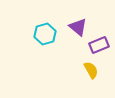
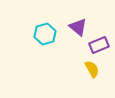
yellow semicircle: moved 1 px right, 1 px up
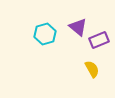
purple rectangle: moved 5 px up
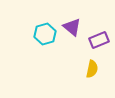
purple triangle: moved 6 px left
yellow semicircle: rotated 42 degrees clockwise
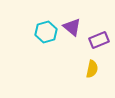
cyan hexagon: moved 1 px right, 2 px up
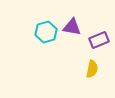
purple triangle: rotated 30 degrees counterclockwise
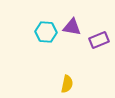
cyan hexagon: rotated 20 degrees clockwise
yellow semicircle: moved 25 px left, 15 px down
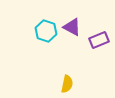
purple triangle: rotated 18 degrees clockwise
cyan hexagon: moved 1 px up; rotated 15 degrees clockwise
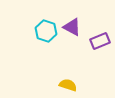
purple rectangle: moved 1 px right, 1 px down
yellow semicircle: moved 1 px right, 1 px down; rotated 84 degrees counterclockwise
